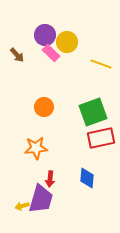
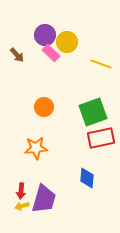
red arrow: moved 29 px left, 12 px down
purple trapezoid: moved 3 px right
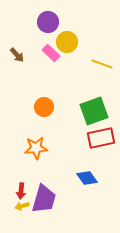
purple circle: moved 3 px right, 13 px up
yellow line: moved 1 px right
green square: moved 1 px right, 1 px up
blue diamond: rotated 40 degrees counterclockwise
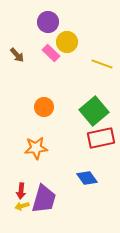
green square: rotated 20 degrees counterclockwise
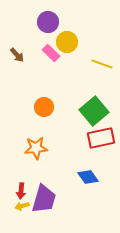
blue diamond: moved 1 px right, 1 px up
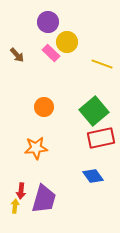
blue diamond: moved 5 px right, 1 px up
yellow arrow: moved 7 px left; rotated 112 degrees clockwise
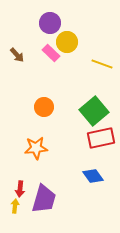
purple circle: moved 2 px right, 1 px down
red arrow: moved 1 px left, 2 px up
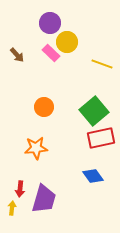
yellow arrow: moved 3 px left, 2 px down
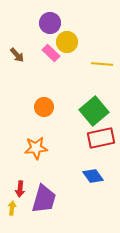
yellow line: rotated 15 degrees counterclockwise
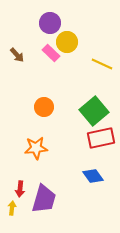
yellow line: rotated 20 degrees clockwise
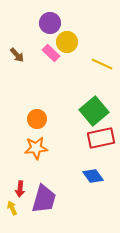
orange circle: moved 7 px left, 12 px down
yellow arrow: rotated 32 degrees counterclockwise
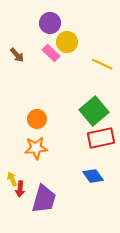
yellow arrow: moved 29 px up
